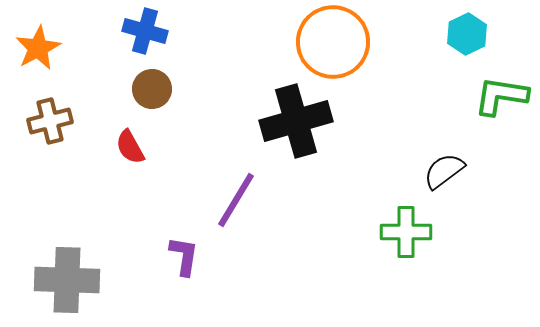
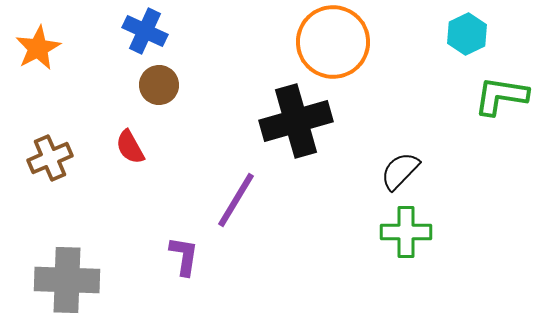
blue cross: rotated 9 degrees clockwise
brown circle: moved 7 px right, 4 px up
brown cross: moved 37 px down; rotated 9 degrees counterclockwise
black semicircle: moved 44 px left; rotated 9 degrees counterclockwise
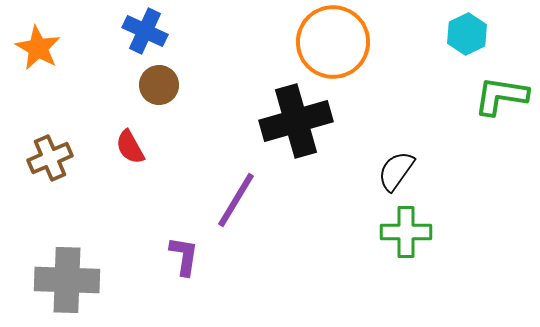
orange star: rotated 15 degrees counterclockwise
black semicircle: moved 4 px left; rotated 9 degrees counterclockwise
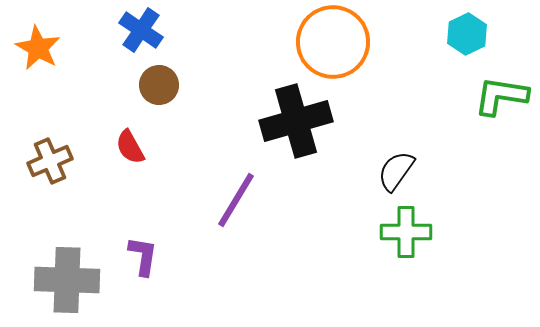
blue cross: moved 4 px left, 1 px up; rotated 9 degrees clockwise
brown cross: moved 3 px down
purple L-shape: moved 41 px left
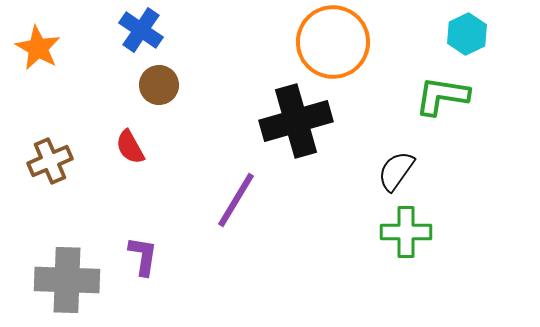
green L-shape: moved 59 px left
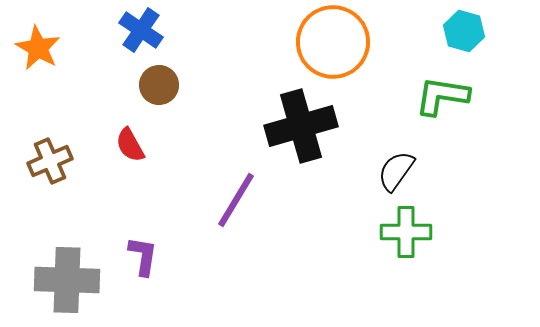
cyan hexagon: moved 3 px left, 3 px up; rotated 18 degrees counterclockwise
black cross: moved 5 px right, 5 px down
red semicircle: moved 2 px up
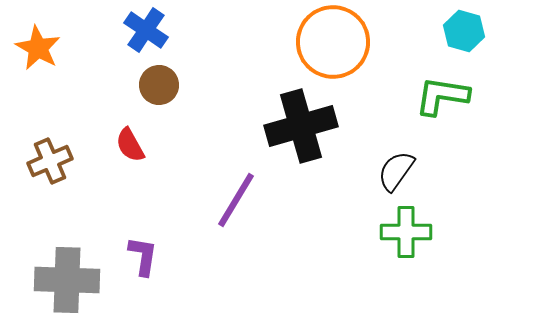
blue cross: moved 5 px right
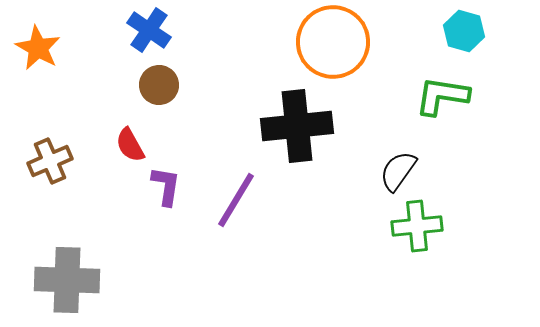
blue cross: moved 3 px right
black cross: moved 4 px left; rotated 10 degrees clockwise
black semicircle: moved 2 px right
green cross: moved 11 px right, 6 px up; rotated 6 degrees counterclockwise
purple L-shape: moved 23 px right, 70 px up
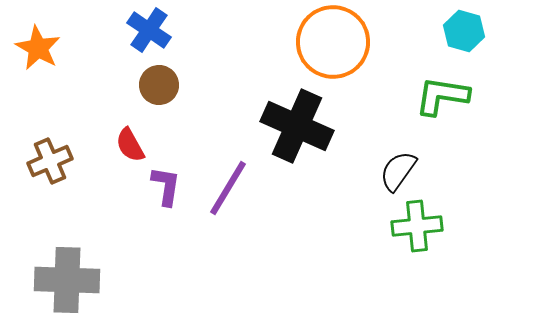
black cross: rotated 30 degrees clockwise
purple line: moved 8 px left, 12 px up
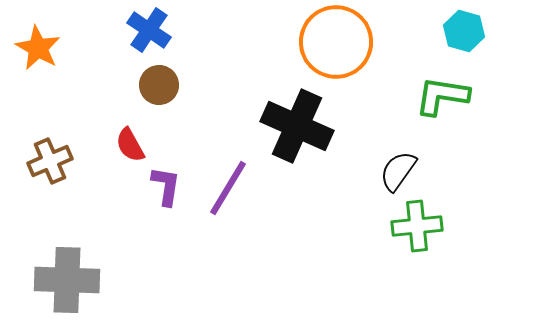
orange circle: moved 3 px right
